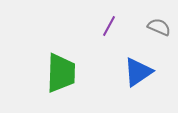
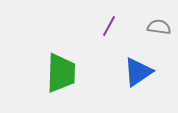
gray semicircle: rotated 15 degrees counterclockwise
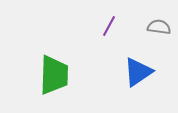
green trapezoid: moved 7 px left, 2 px down
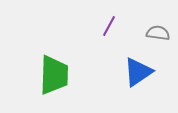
gray semicircle: moved 1 px left, 6 px down
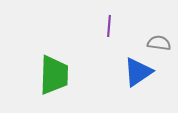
purple line: rotated 25 degrees counterclockwise
gray semicircle: moved 1 px right, 10 px down
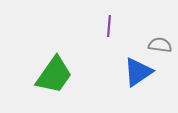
gray semicircle: moved 1 px right, 2 px down
green trapezoid: rotated 33 degrees clockwise
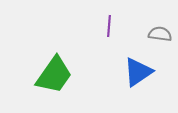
gray semicircle: moved 11 px up
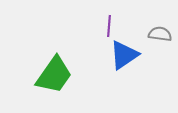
blue triangle: moved 14 px left, 17 px up
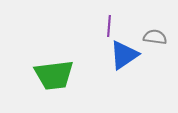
gray semicircle: moved 5 px left, 3 px down
green trapezoid: rotated 48 degrees clockwise
